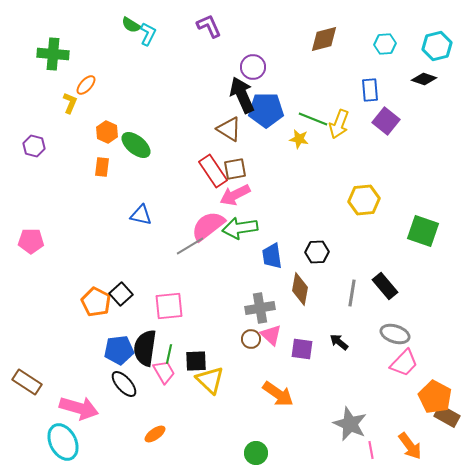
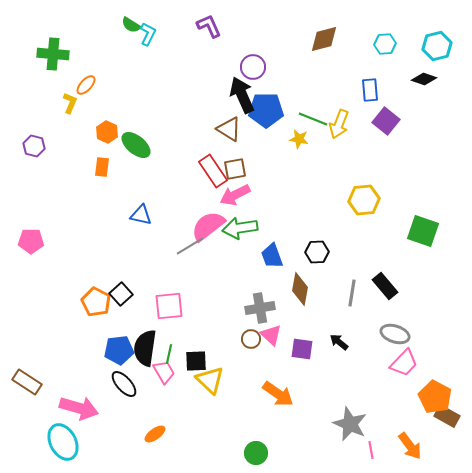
blue trapezoid at (272, 256): rotated 12 degrees counterclockwise
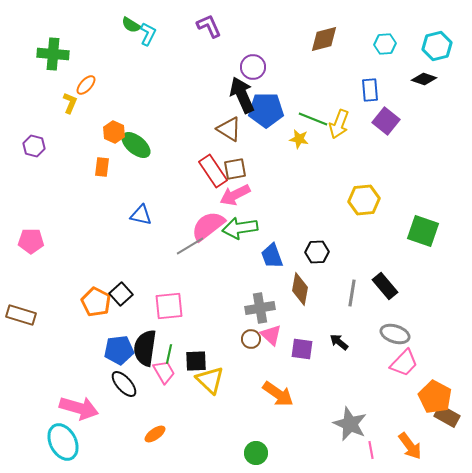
orange hexagon at (107, 132): moved 7 px right
brown rectangle at (27, 382): moved 6 px left, 67 px up; rotated 16 degrees counterclockwise
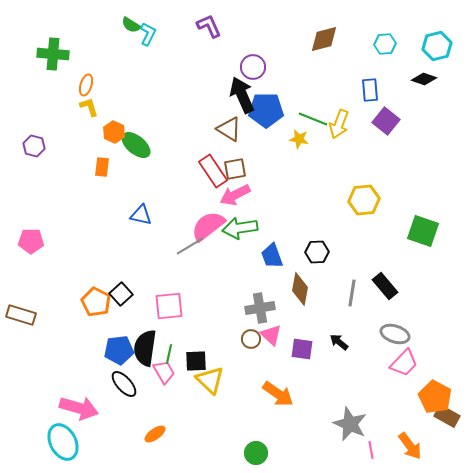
orange ellipse at (86, 85): rotated 25 degrees counterclockwise
yellow L-shape at (70, 103): moved 19 px right, 4 px down; rotated 40 degrees counterclockwise
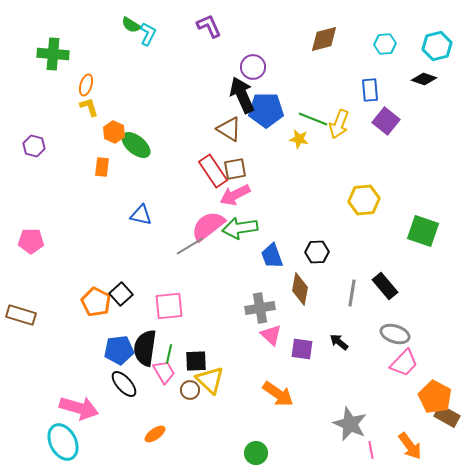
brown circle at (251, 339): moved 61 px left, 51 px down
